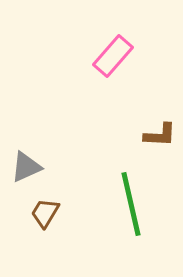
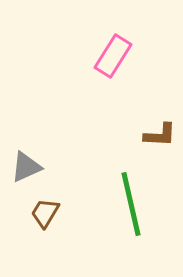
pink rectangle: rotated 9 degrees counterclockwise
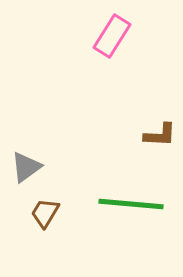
pink rectangle: moved 1 px left, 20 px up
gray triangle: rotated 12 degrees counterclockwise
green line: rotated 72 degrees counterclockwise
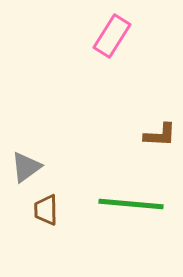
brown trapezoid: moved 1 px right, 3 px up; rotated 32 degrees counterclockwise
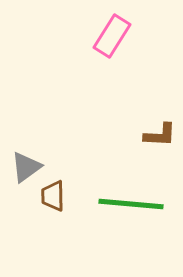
brown trapezoid: moved 7 px right, 14 px up
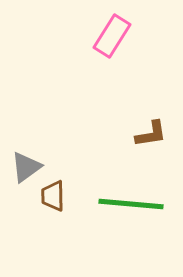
brown L-shape: moved 9 px left, 1 px up; rotated 12 degrees counterclockwise
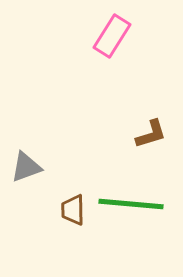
brown L-shape: rotated 8 degrees counterclockwise
gray triangle: rotated 16 degrees clockwise
brown trapezoid: moved 20 px right, 14 px down
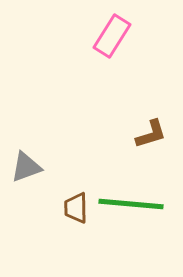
brown trapezoid: moved 3 px right, 2 px up
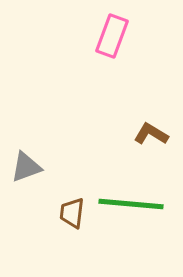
pink rectangle: rotated 12 degrees counterclockwise
brown L-shape: rotated 132 degrees counterclockwise
brown trapezoid: moved 4 px left, 5 px down; rotated 8 degrees clockwise
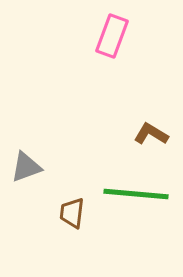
green line: moved 5 px right, 10 px up
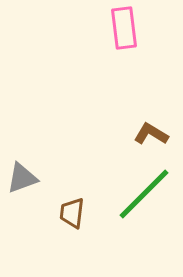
pink rectangle: moved 12 px right, 8 px up; rotated 27 degrees counterclockwise
gray triangle: moved 4 px left, 11 px down
green line: moved 8 px right; rotated 50 degrees counterclockwise
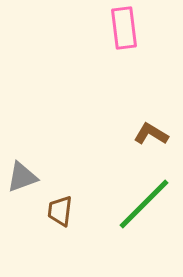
gray triangle: moved 1 px up
green line: moved 10 px down
brown trapezoid: moved 12 px left, 2 px up
